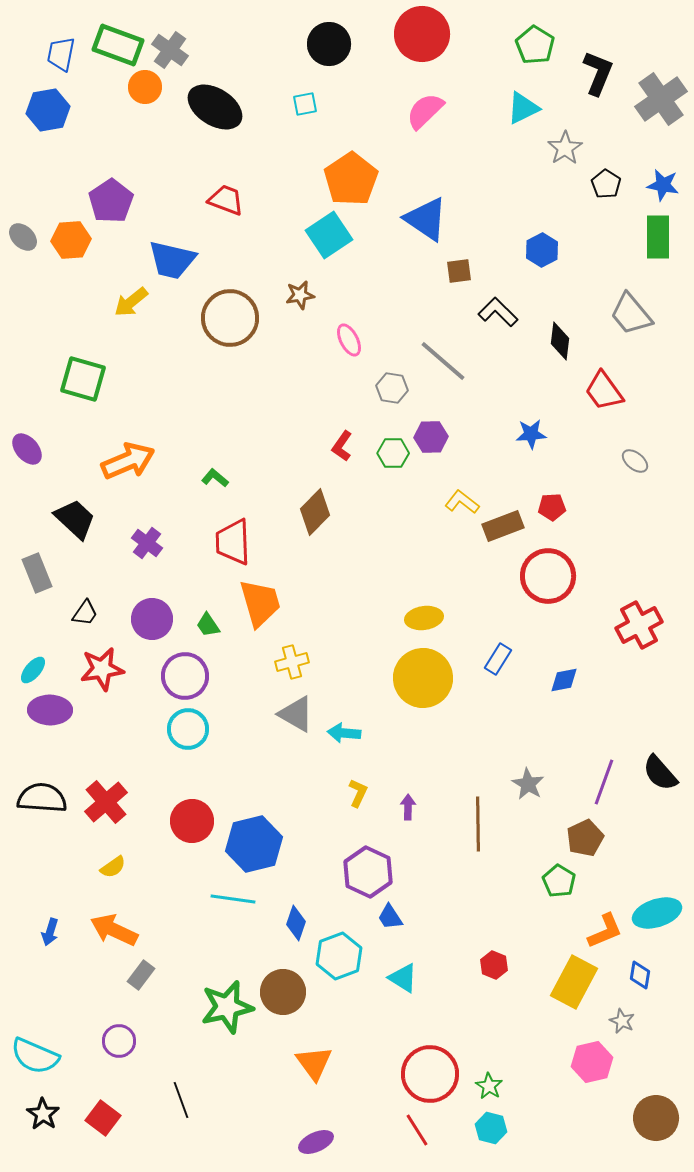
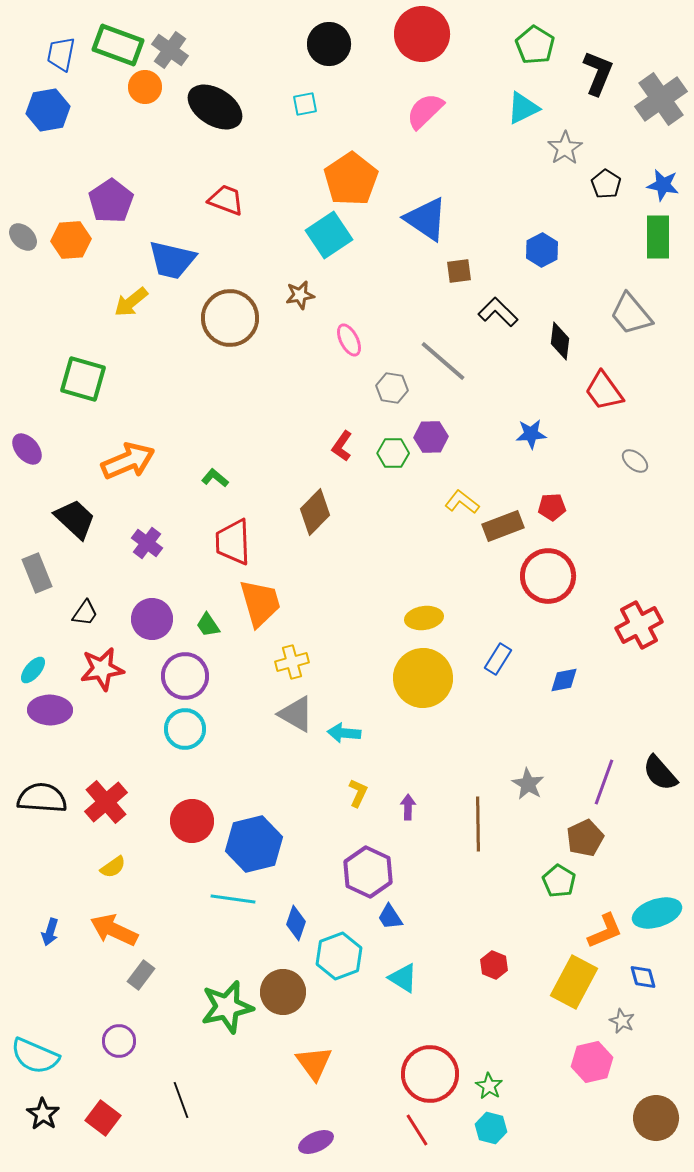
cyan circle at (188, 729): moved 3 px left
blue diamond at (640, 975): moved 3 px right, 2 px down; rotated 24 degrees counterclockwise
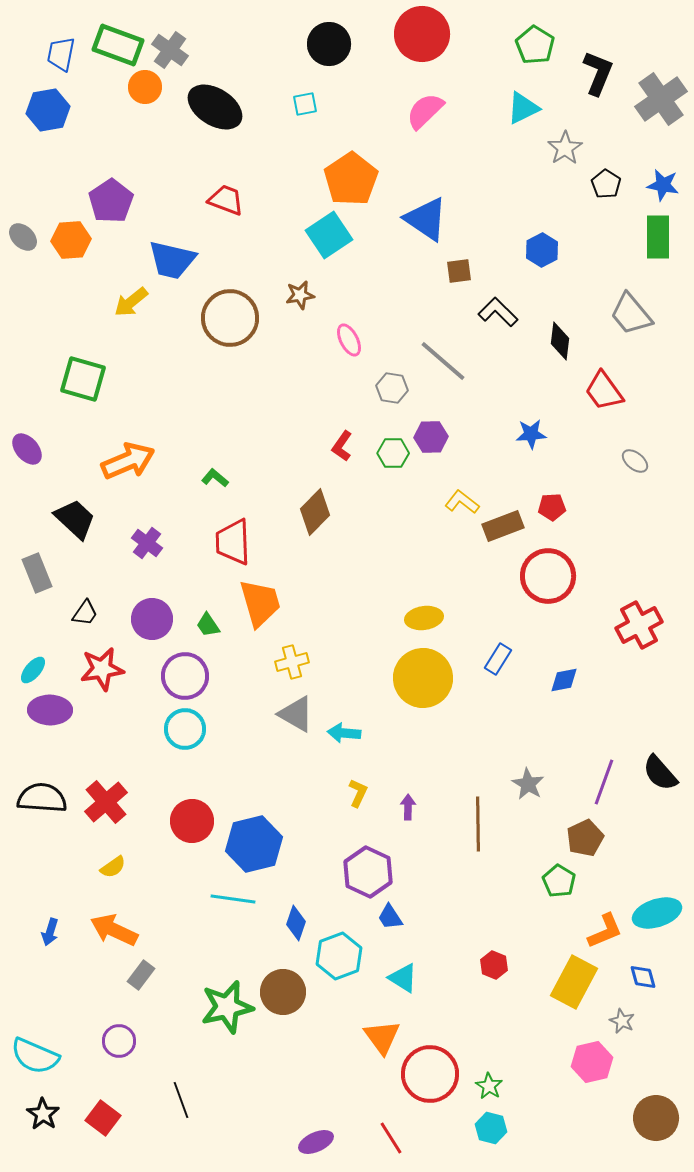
orange triangle at (314, 1063): moved 68 px right, 26 px up
red line at (417, 1130): moved 26 px left, 8 px down
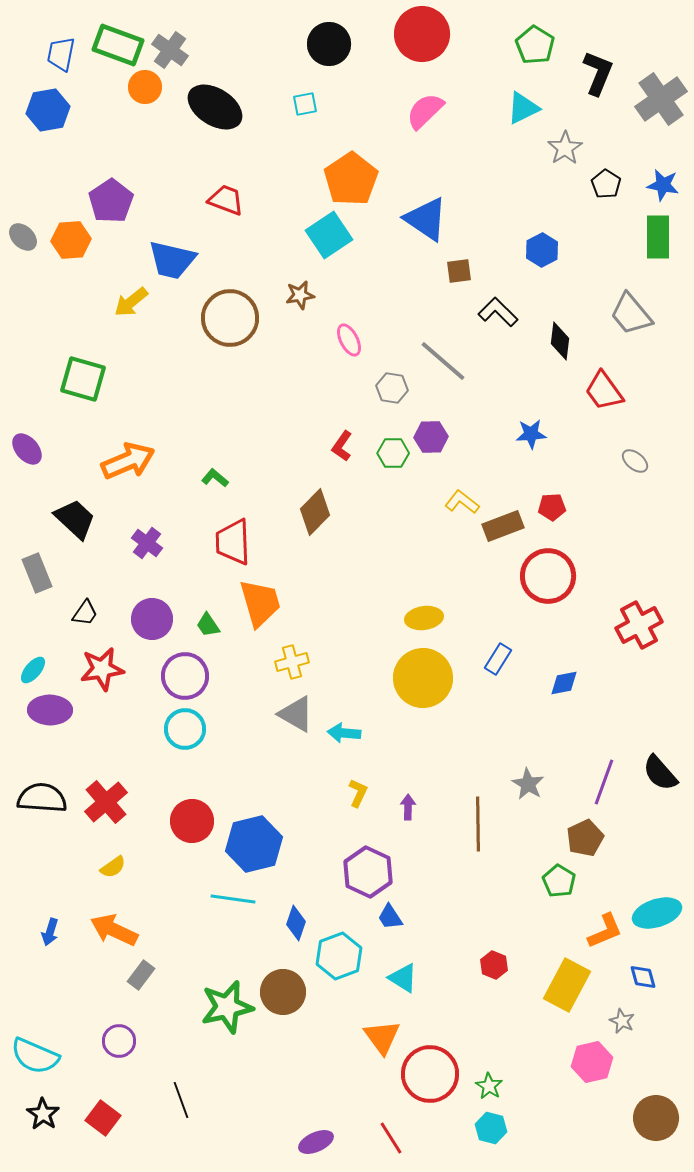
blue diamond at (564, 680): moved 3 px down
yellow rectangle at (574, 982): moved 7 px left, 3 px down
